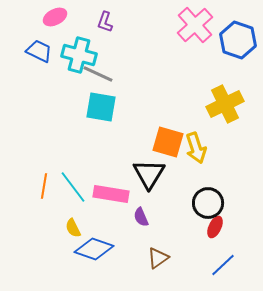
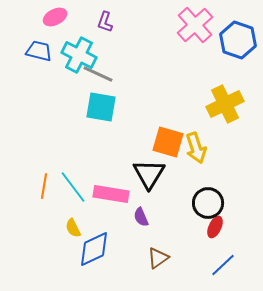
blue trapezoid: rotated 12 degrees counterclockwise
cyan cross: rotated 12 degrees clockwise
blue diamond: rotated 45 degrees counterclockwise
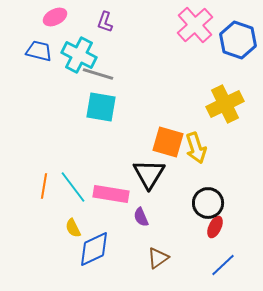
gray line: rotated 8 degrees counterclockwise
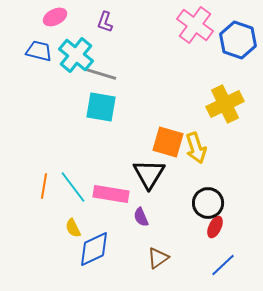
pink cross: rotated 12 degrees counterclockwise
cyan cross: moved 3 px left; rotated 12 degrees clockwise
gray line: moved 3 px right
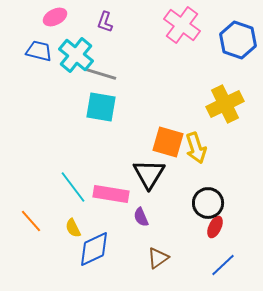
pink cross: moved 13 px left
orange line: moved 13 px left, 35 px down; rotated 50 degrees counterclockwise
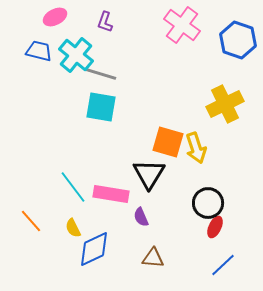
brown triangle: moved 5 px left; rotated 40 degrees clockwise
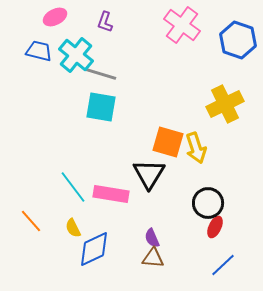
purple semicircle: moved 11 px right, 21 px down
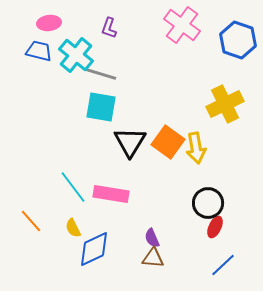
pink ellipse: moved 6 px left, 6 px down; rotated 20 degrees clockwise
purple L-shape: moved 4 px right, 6 px down
orange square: rotated 20 degrees clockwise
yellow arrow: rotated 8 degrees clockwise
black triangle: moved 19 px left, 32 px up
